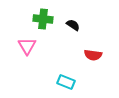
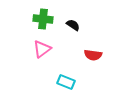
pink triangle: moved 15 px right, 3 px down; rotated 24 degrees clockwise
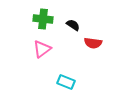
red semicircle: moved 12 px up
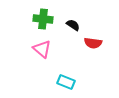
pink triangle: rotated 42 degrees counterclockwise
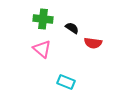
black semicircle: moved 1 px left, 3 px down
